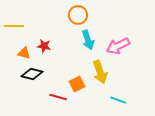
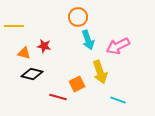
orange circle: moved 2 px down
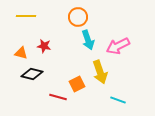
yellow line: moved 12 px right, 10 px up
orange triangle: moved 3 px left
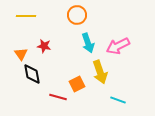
orange circle: moved 1 px left, 2 px up
cyan arrow: moved 3 px down
orange triangle: moved 1 px down; rotated 40 degrees clockwise
black diamond: rotated 65 degrees clockwise
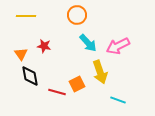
cyan arrow: rotated 24 degrees counterclockwise
black diamond: moved 2 px left, 2 px down
red line: moved 1 px left, 5 px up
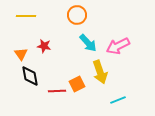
red line: moved 1 px up; rotated 18 degrees counterclockwise
cyan line: rotated 42 degrees counterclockwise
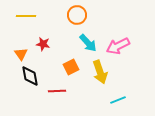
red star: moved 1 px left, 2 px up
orange square: moved 6 px left, 17 px up
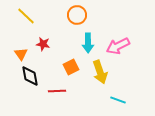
yellow line: rotated 42 degrees clockwise
cyan arrow: rotated 42 degrees clockwise
cyan line: rotated 42 degrees clockwise
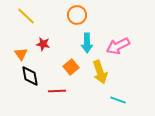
cyan arrow: moved 1 px left
orange square: rotated 14 degrees counterclockwise
